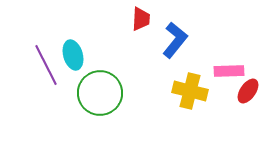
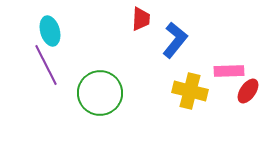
cyan ellipse: moved 23 px left, 24 px up
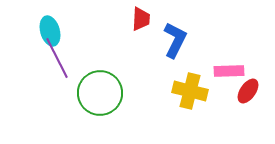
blue L-shape: rotated 12 degrees counterclockwise
purple line: moved 11 px right, 7 px up
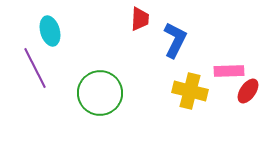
red trapezoid: moved 1 px left
purple line: moved 22 px left, 10 px down
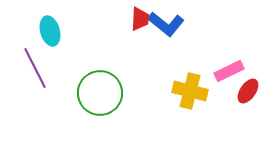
blue L-shape: moved 9 px left, 16 px up; rotated 102 degrees clockwise
pink rectangle: rotated 24 degrees counterclockwise
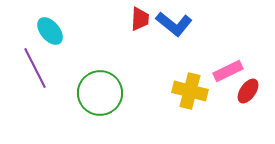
blue L-shape: moved 8 px right
cyan ellipse: rotated 24 degrees counterclockwise
pink rectangle: moved 1 px left
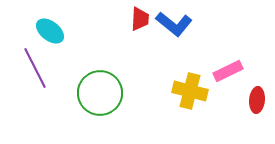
cyan ellipse: rotated 12 degrees counterclockwise
red ellipse: moved 9 px right, 9 px down; rotated 30 degrees counterclockwise
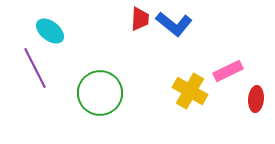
yellow cross: rotated 16 degrees clockwise
red ellipse: moved 1 px left, 1 px up
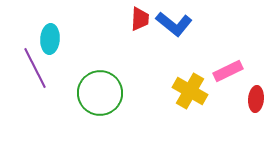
cyan ellipse: moved 8 px down; rotated 56 degrees clockwise
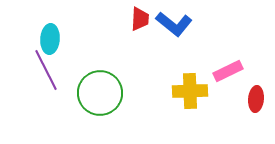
purple line: moved 11 px right, 2 px down
yellow cross: rotated 32 degrees counterclockwise
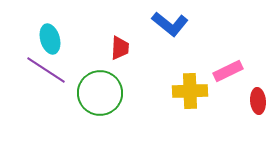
red trapezoid: moved 20 px left, 29 px down
blue L-shape: moved 4 px left
cyan ellipse: rotated 20 degrees counterclockwise
purple line: rotated 30 degrees counterclockwise
red ellipse: moved 2 px right, 2 px down; rotated 10 degrees counterclockwise
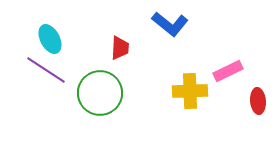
cyan ellipse: rotated 12 degrees counterclockwise
